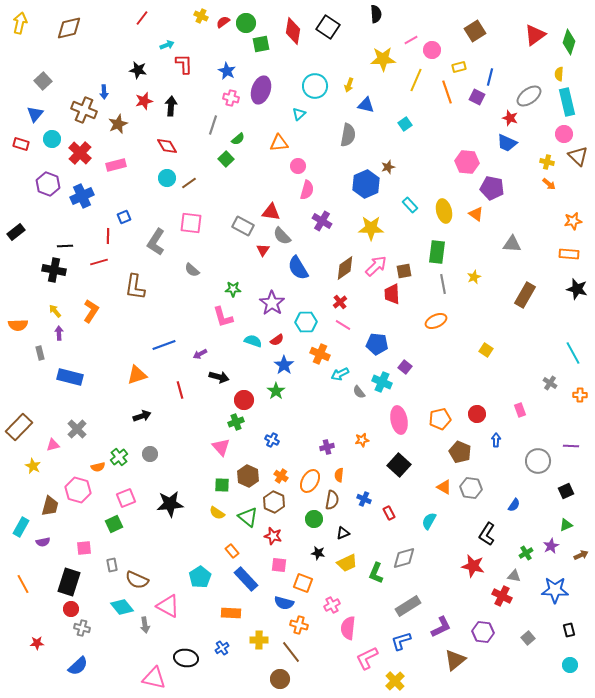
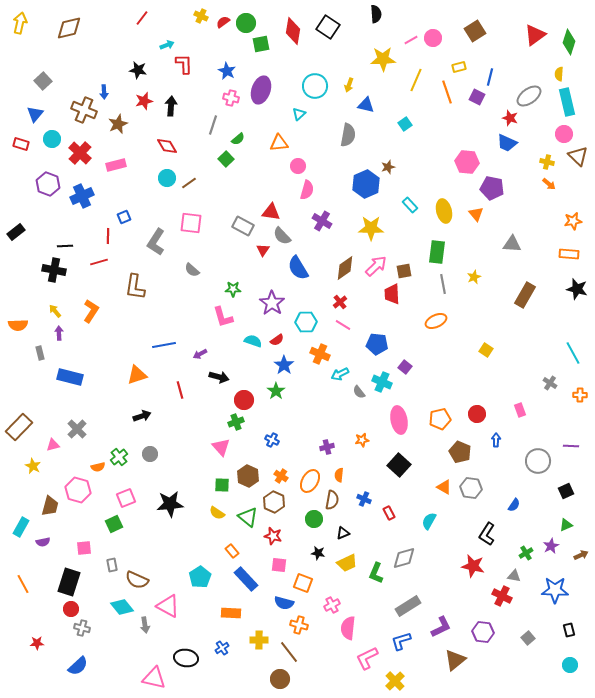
pink circle at (432, 50): moved 1 px right, 12 px up
orange triangle at (476, 214): rotated 14 degrees clockwise
blue line at (164, 345): rotated 10 degrees clockwise
brown line at (291, 652): moved 2 px left
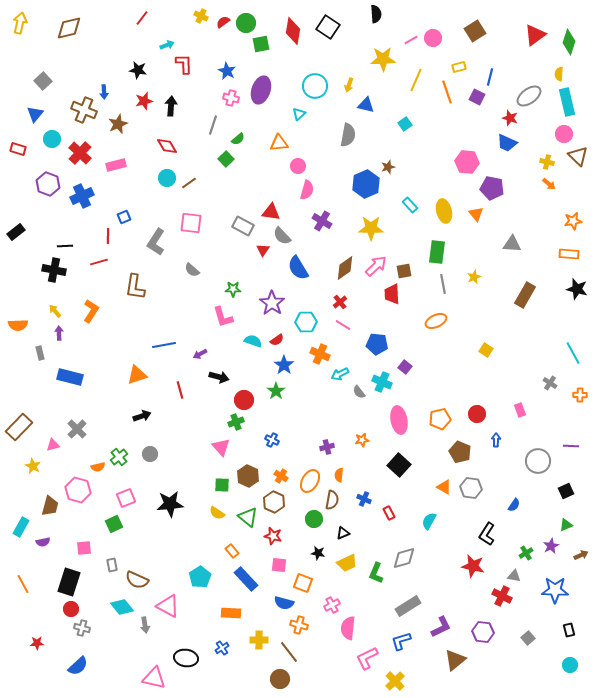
red rectangle at (21, 144): moved 3 px left, 5 px down
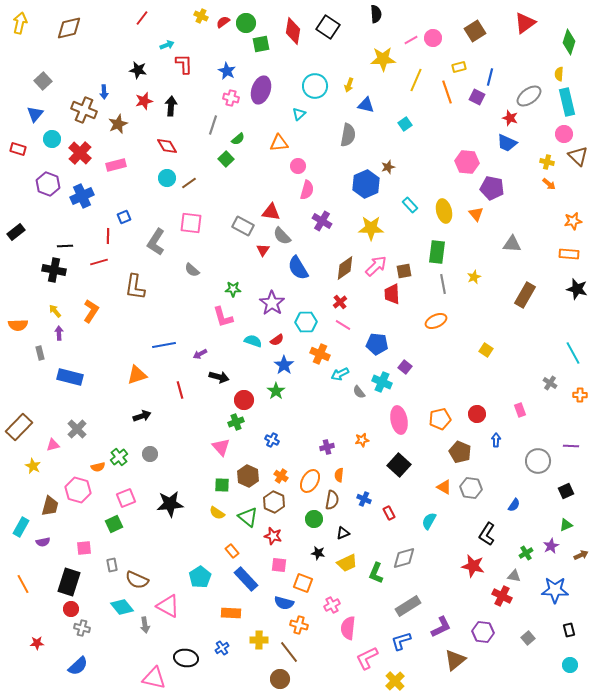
red triangle at (535, 35): moved 10 px left, 12 px up
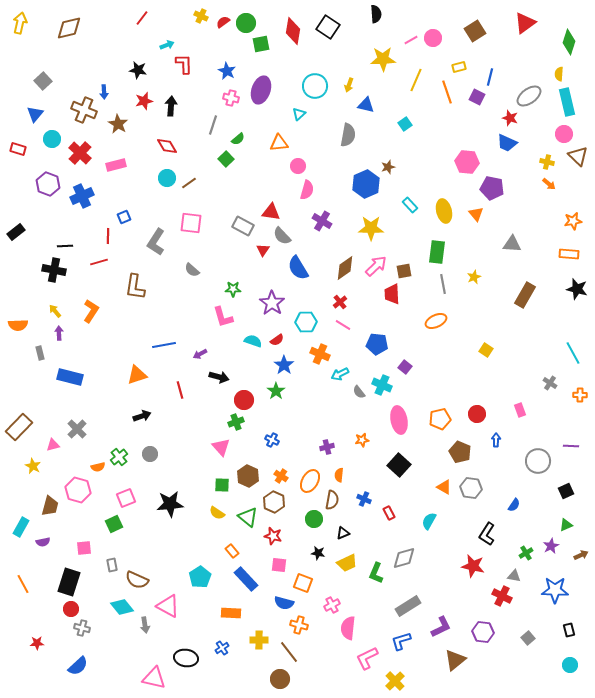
brown star at (118, 124): rotated 18 degrees counterclockwise
cyan cross at (382, 382): moved 3 px down
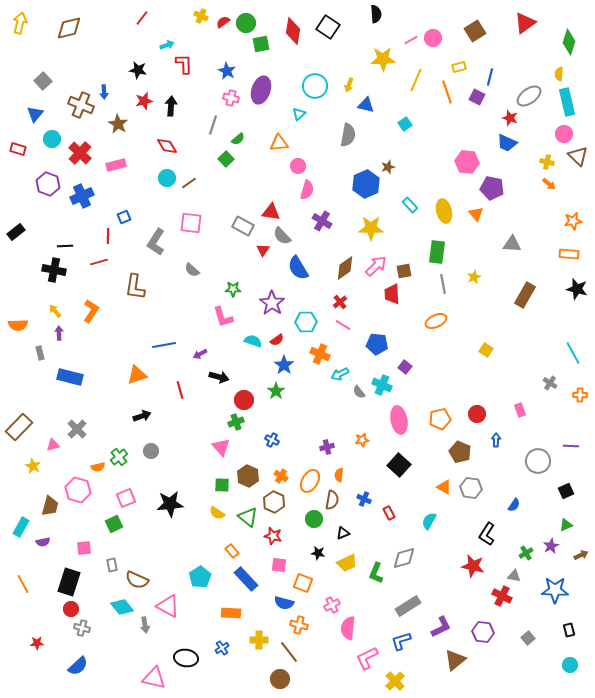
brown cross at (84, 110): moved 3 px left, 5 px up
gray circle at (150, 454): moved 1 px right, 3 px up
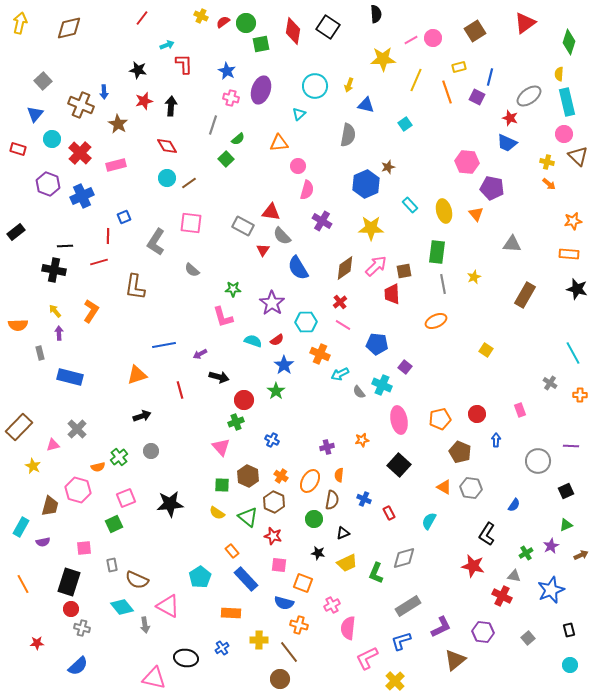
blue star at (555, 590): moved 4 px left; rotated 24 degrees counterclockwise
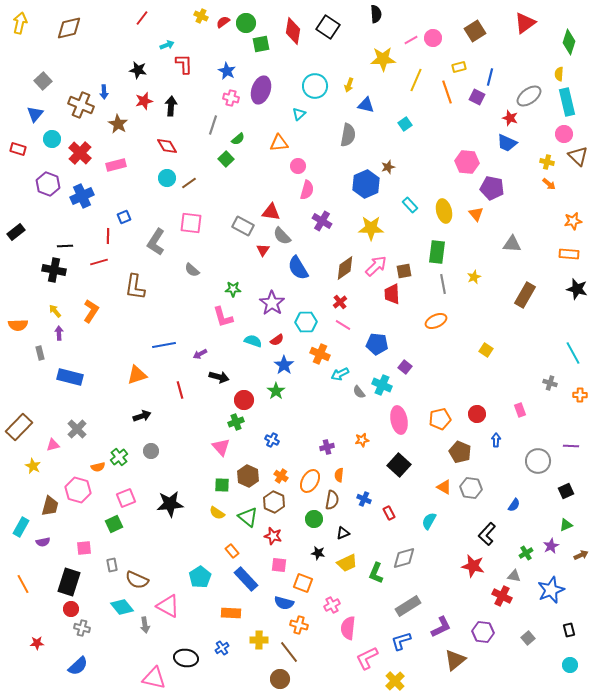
gray cross at (550, 383): rotated 16 degrees counterclockwise
black L-shape at (487, 534): rotated 10 degrees clockwise
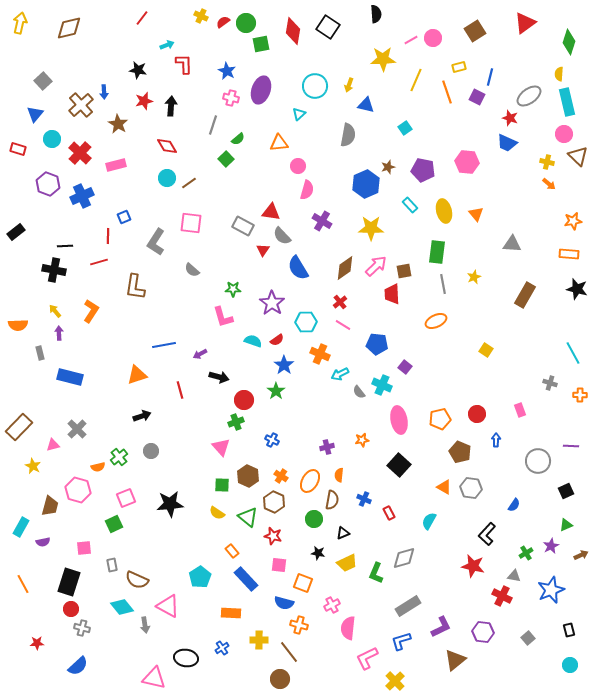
brown cross at (81, 105): rotated 25 degrees clockwise
cyan square at (405, 124): moved 4 px down
purple pentagon at (492, 188): moved 69 px left, 18 px up
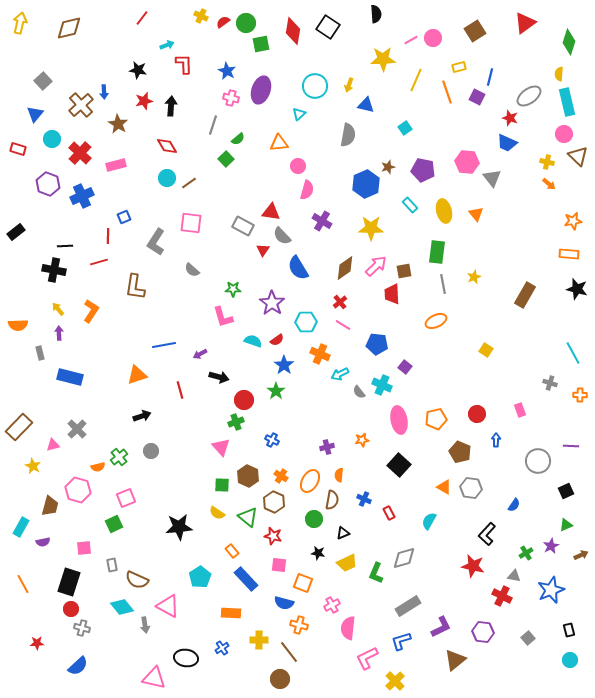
gray triangle at (512, 244): moved 20 px left, 66 px up; rotated 48 degrees clockwise
yellow arrow at (55, 311): moved 3 px right, 2 px up
orange pentagon at (440, 419): moved 4 px left
black star at (170, 504): moved 9 px right, 23 px down
cyan circle at (570, 665): moved 5 px up
